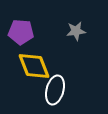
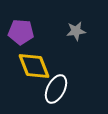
white ellipse: moved 1 px right, 1 px up; rotated 12 degrees clockwise
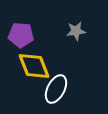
purple pentagon: moved 3 px down
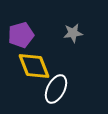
gray star: moved 3 px left, 2 px down
purple pentagon: rotated 20 degrees counterclockwise
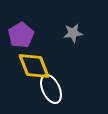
purple pentagon: rotated 15 degrees counterclockwise
white ellipse: moved 5 px left; rotated 52 degrees counterclockwise
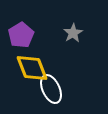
gray star: rotated 24 degrees counterclockwise
yellow diamond: moved 2 px left, 2 px down
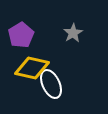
yellow diamond: rotated 56 degrees counterclockwise
white ellipse: moved 5 px up
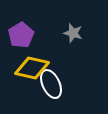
gray star: rotated 24 degrees counterclockwise
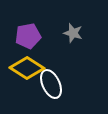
purple pentagon: moved 7 px right, 1 px down; rotated 20 degrees clockwise
yellow diamond: moved 5 px left; rotated 20 degrees clockwise
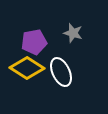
purple pentagon: moved 6 px right, 6 px down
white ellipse: moved 10 px right, 12 px up
